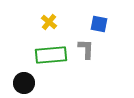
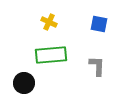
yellow cross: rotated 14 degrees counterclockwise
gray L-shape: moved 11 px right, 17 px down
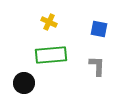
blue square: moved 5 px down
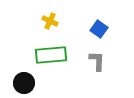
yellow cross: moved 1 px right, 1 px up
blue square: rotated 24 degrees clockwise
gray L-shape: moved 5 px up
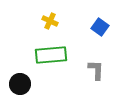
blue square: moved 1 px right, 2 px up
gray L-shape: moved 1 px left, 9 px down
black circle: moved 4 px left, 1 px down
